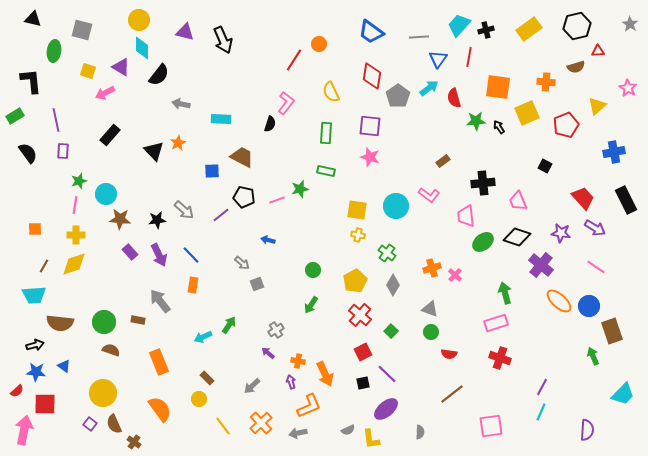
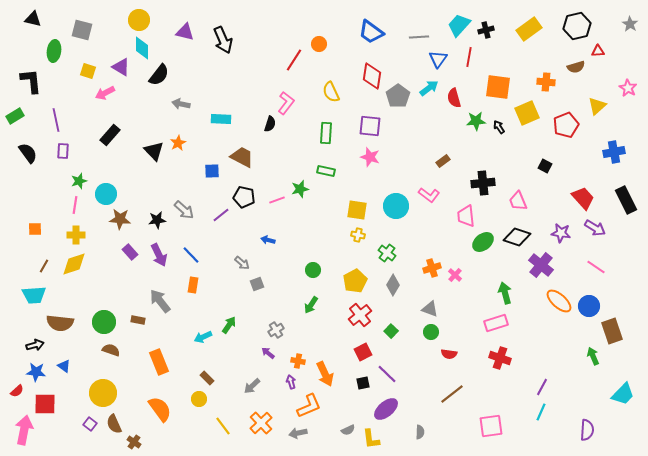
red cross at (360, 315): rotated 10 degrees clockwise
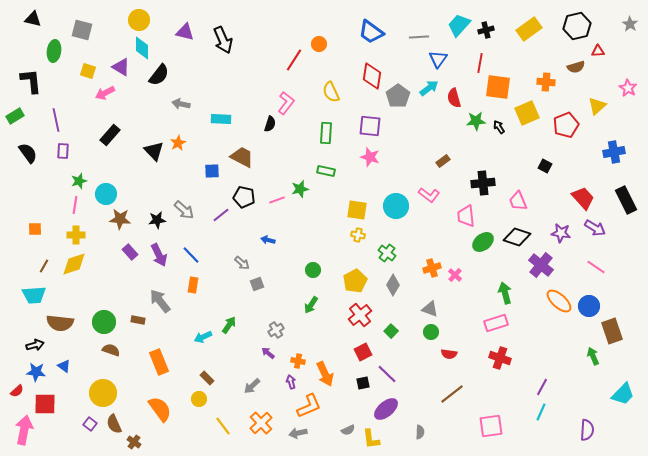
red line at (469, 57): moved 11 px right, 6 px down
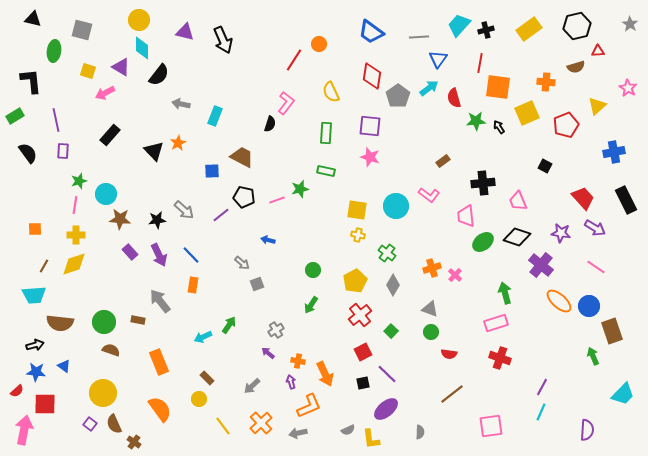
cyan rectangle at (221, 119): moved 6 px left, 3 px up; rotated 72 degrees counterclockwise
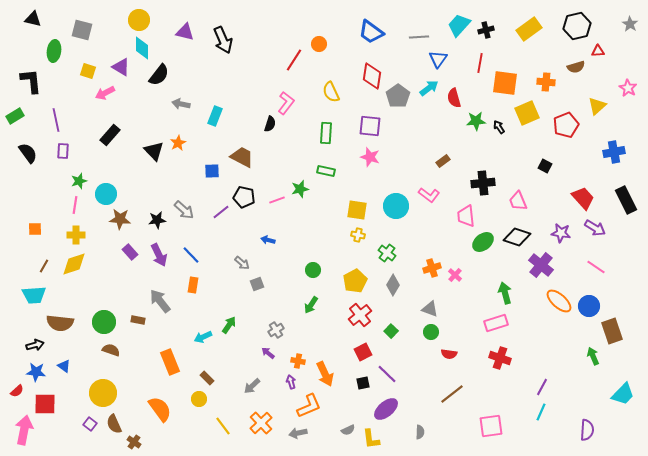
orange square at (498, 87): moved 7 px right, 4 px up
purple line at (221, 215): moved 3 px up
orange rectangle at (159, 362): moved 11 px right
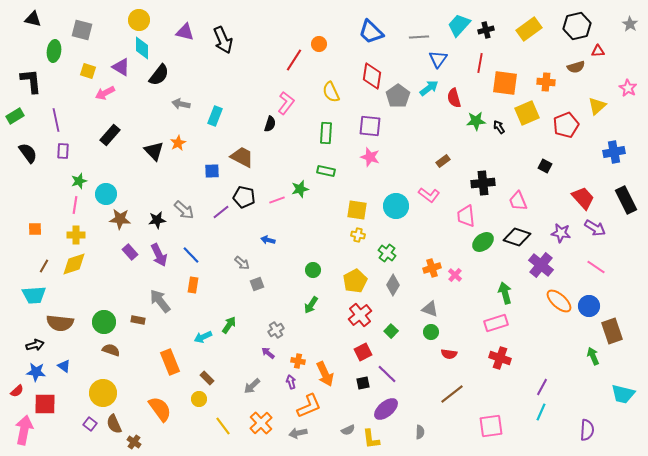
blue trapezoid at (371, 32): rotated 8 degrees clockwise
cyan trapezoid at (623, 394): rotated 60 degrees clockwise
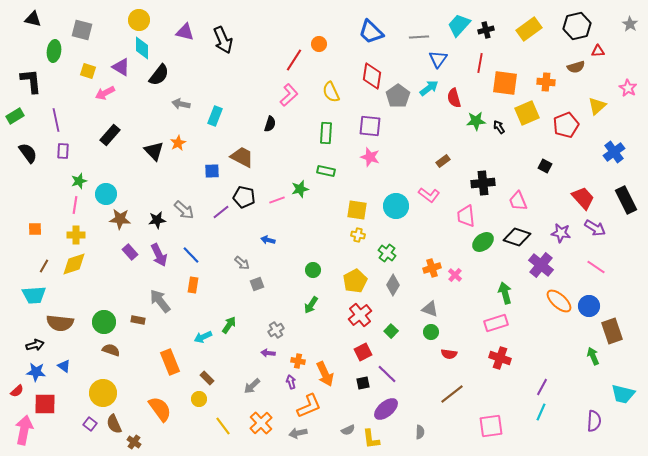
pink L-shape at (286, 103): moved 3 px right, 8 px up; rotated 10 degrees clockwise
blue cross at (614, 152): rotated 25 degrees counterclockwise
purple arrow at (268, 353): rotated 32 degrees counterclockwise
purple semicircle at (587, 430): moved 7 px right, 9 px up
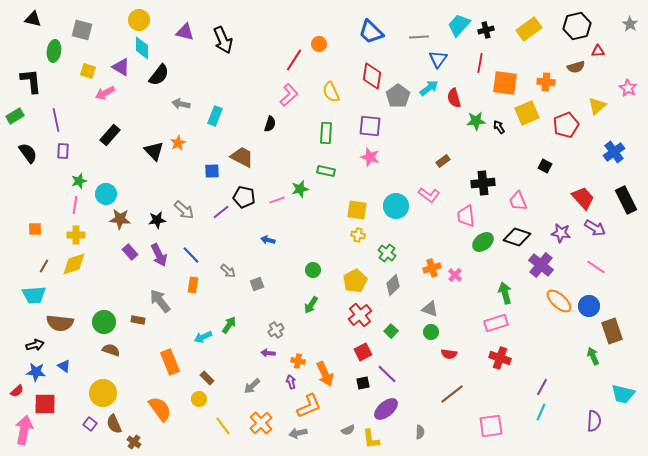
gray arrow at (242, 263): moved 14 px left, 8 px down
gray diamond at (393, 285): rotated 15 degrees clockwise
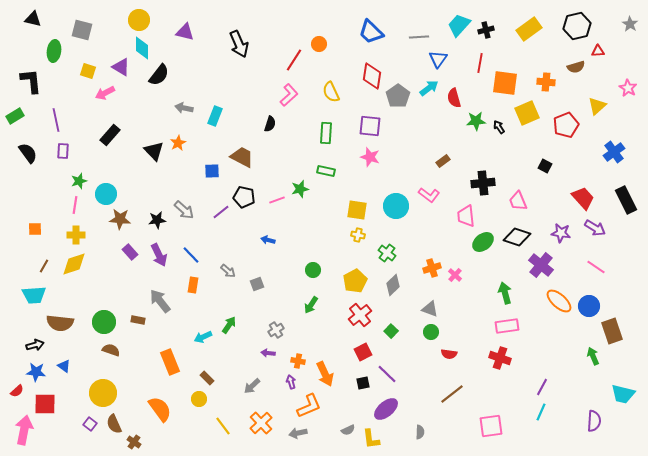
black arrow at (223, 40): moved 16 px right, 4 px down
gray arrow at (181, 104): moved 3 px right, 4 px down
pink rectangle at (496, 323): moved 11 px right, 3 px down; rotated 10 degrees clockwise
